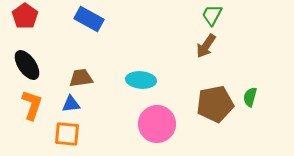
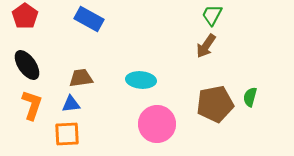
orange square: rotated 8 degrees counterclockwise
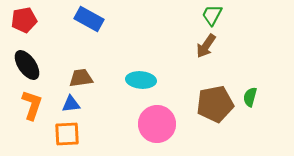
red pentagon: moved 1 px left, 4 px down; rotated 25 degrees clockwise
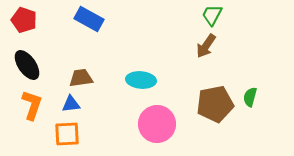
red pentagon: rotated 30 degrees clockwise
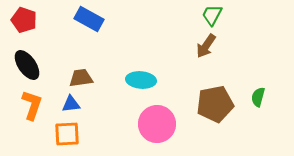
green semicircle: moved 8 px right
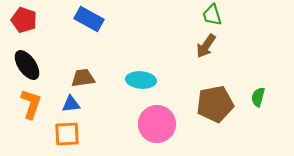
green trapezoid: rotated 45 degrees counterclockwise
brown trapezoid: moved 2 px right
orange L-shape: moved 1 px left, 1 px up
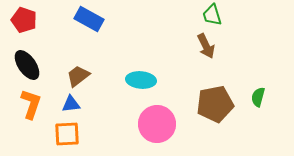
brown arrow: rotated 60 degrees counterclockwise
brown trapezoid: moved 5 px left, 2 px up; rotated 30 degrees counterclockwise
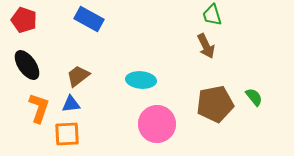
green semicircle: moved 4 px left; rotated 126 degrees clockwise
orange L-shape: moved 8 px right, 4 px down
